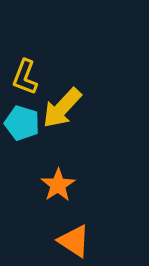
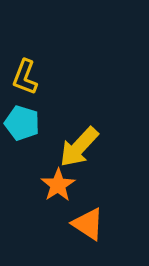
yellow arrow: moved 17 px right, 39 px down
orange triangle: moved 14 px right, 17 px up
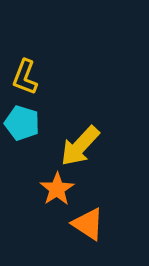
yellow arrow: moved 1 px right, 1 px up
orange star: moved 1 px left, 4 px down
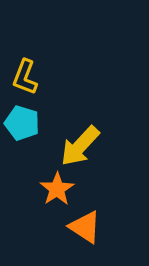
orange triangle: moved 3 px left, 3 px down
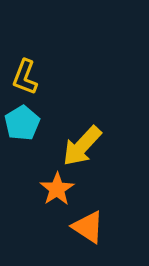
cyan pentagon: rotated 24 degrees clockwise
yellow arrow: moved 2 px right
orange triangle: moved 3 px right
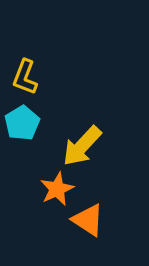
orange star: rotated 8 degrees clockwise
orange triangle: moved 7 px up
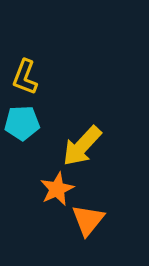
cyan pentagon: rotated 28 degrees clockwise
orange triangle: rotated 36 degrees clockwise
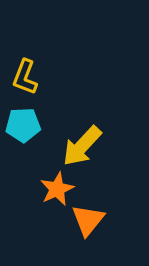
cyan pentagon: moved 1 px right, 2 px down
